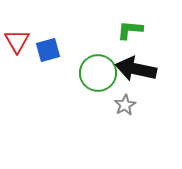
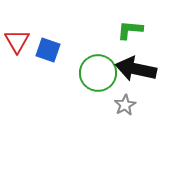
blue square: rotated 35 degrees clockwise
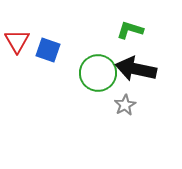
green L-shape: rotated 12 degrees clockwise
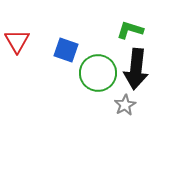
blue square: moved 18 px right
black arrow: rotated 96 degrees counterclockwise
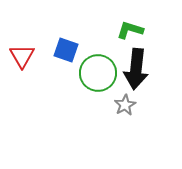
red triangle: moved 5 px right, 15 px down
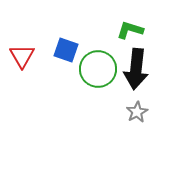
green circle: moved 4 px up
gray star: moved 12 px right, 7 px down
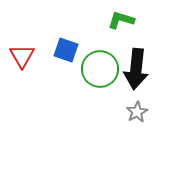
green L-shape: moved 9 px left, 10 px up
green circle: moved 2 px right
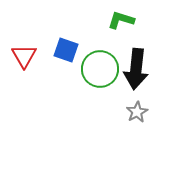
red triangle: moved 2 px right
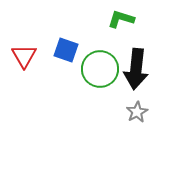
green L-shape: moved 1 px up
